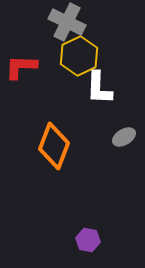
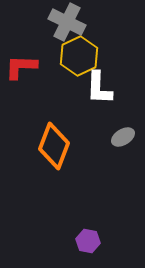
gray ellipse: moved 1 px left
purple hexagon: moved 1 px down
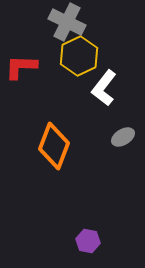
white L-shape: moved 5 px right; rotated 36 degrees clockwise
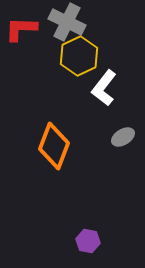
red L-shape: moved 38 px up
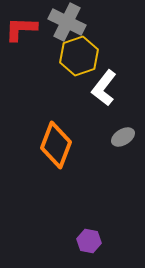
yellow hexagon: rotated 6 degrees clockwise
orange diamond: moved 2 px right, 1 px up
purple hexagon: moved 1 px right
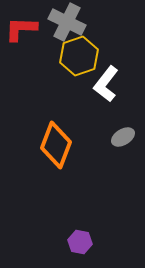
white L-shape: moved 2 px right, 4 px up
purple hexagon: moved 9 px left, 1 px down
